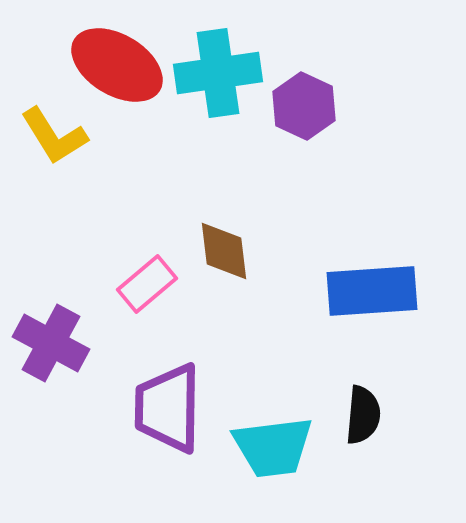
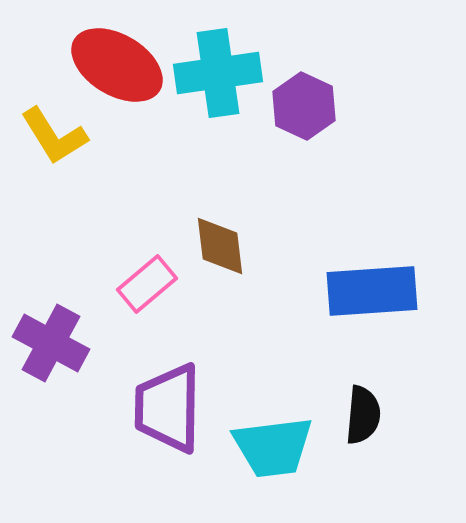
brown diamond: moved 4 px left, 5 px up
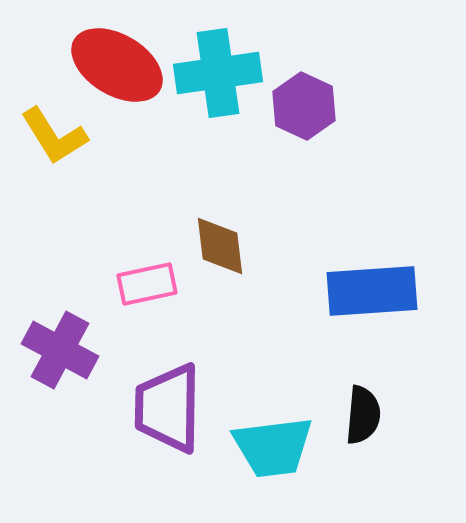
pink rectangle: rotated 28 degrees clockwise
purple cross: moved 9 px right, 7 px down
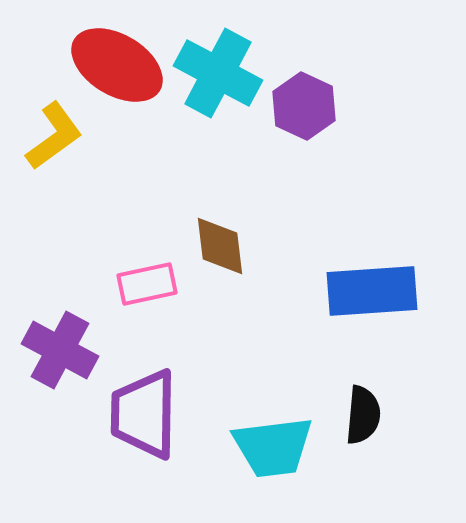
cyan cross: rotated 36 degrees clockwise
yellow L-shape: rotated 94 degrees counterclockwise
purple trapezoid: moved 24 px left, 6 px down
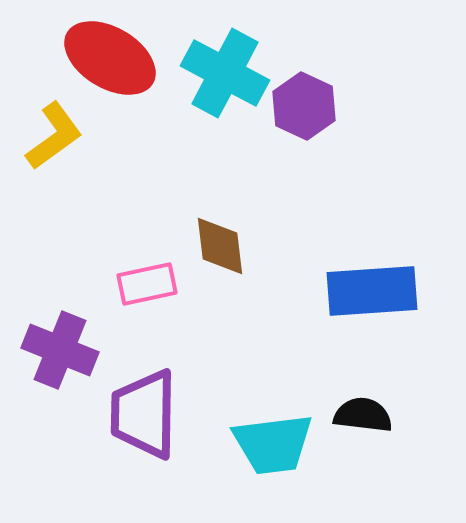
red ellipse: moved 7 px left, 7 px up
cyan cross: moved 7 px right
purple cross: rotated 6 degrees counterclockwise
black semicircle: rotated 88 degrees counterclockwise
cyan trapezoid: moved 3 px up
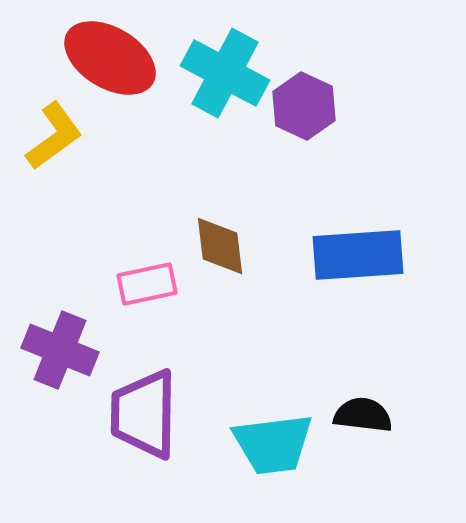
blue rectangle: moved 14 px left, 36 px up
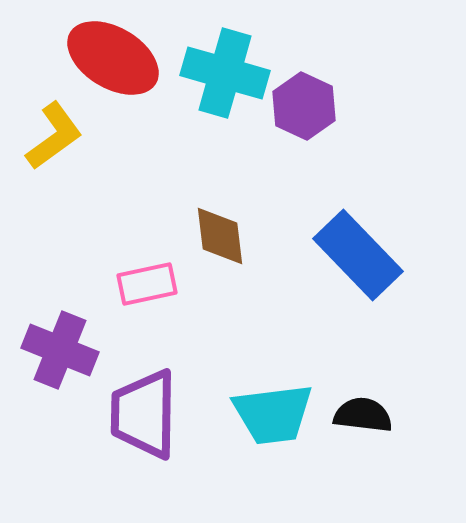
red ellipse: moved 3 px right
cyan cross: rotated 12 degrees counterclockwise
brown diamond: moved 10 px up
blue rectangle: rotated 50 degrees clockwise
cyan trapezoid: moved 30 px up
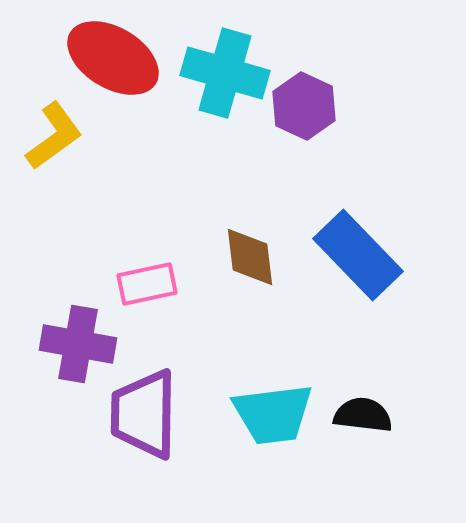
brown diamond: moved 30 px right, 21 px down
purple cross: moved 18 px right, 6 px up; rotated 12 degrees counterclockwise
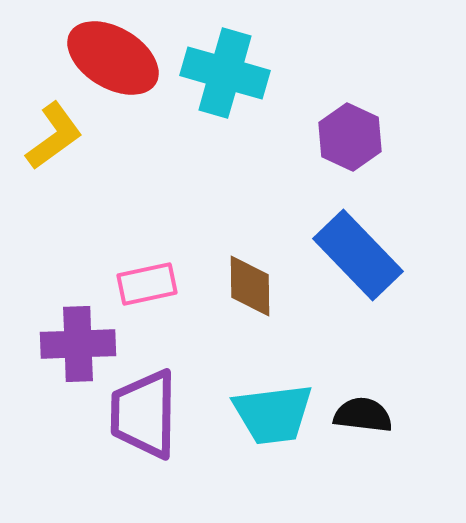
purple hexagon: moved 46 px right, 31 px down
brown diamond: moved 29 px down; rotated 6 degrees clockwise
purple cross: rotated 12 degrees counterclockwise
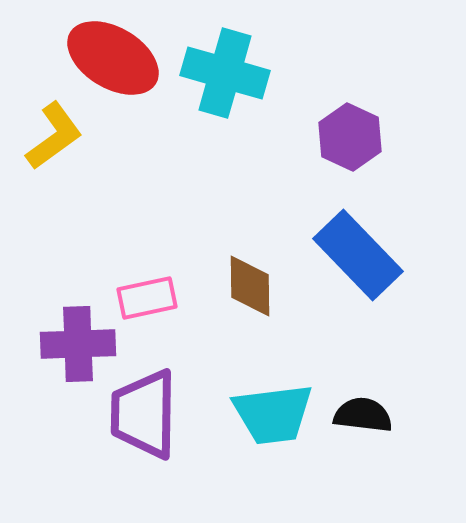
pink rectangle: moved 14 px down
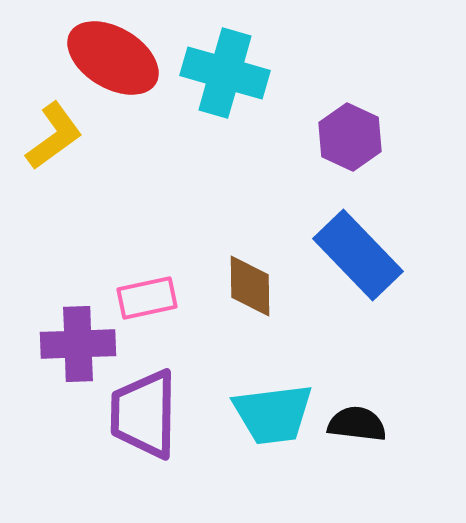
black semicircle: moved 6 px left, 9 px down
